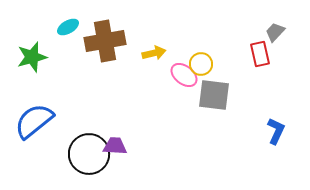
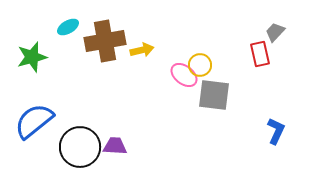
yellow arrow: moved 12 px left, 3 px up
yellow circle: moved 1 px left, 1 px down
black circle: moved 9 px left, 7 px up
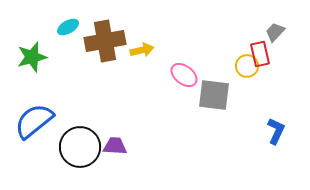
yellow circle: moved 47 px right, 1 px down
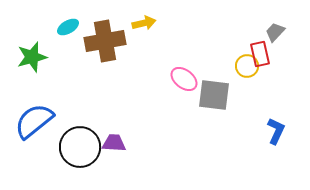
yellow arrow: moved 2 px right, 27 px up
pink ellipse: moved 4 px down
purple trapezoid: moved 1 px left, 3 px up
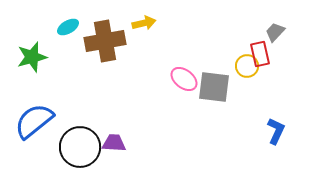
gray square: moved 8 px up
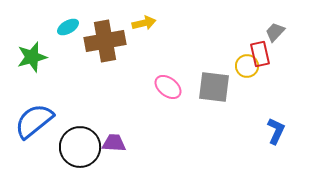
pink ellipse: moved 16 px left, 8 px down
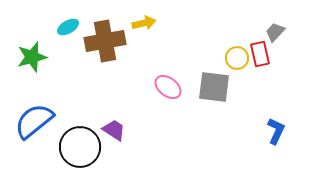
yellow circle: moved 10 px left, 8 px up
purple trapezoid: moved 13 px up; rotated 30 degrees clockwise
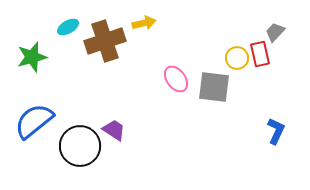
brown cross: rotated 9 degrees counterclockwise
pink ellipse: moved 8 px right, 8 px up; rotated 16 degrees clockwise
black circle: moved 1 px up
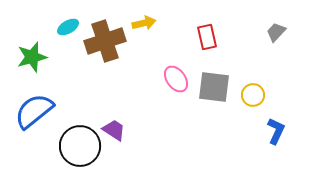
gray trapezoid: moved 1 px right
red rectangle: moved 53 px left, 17 px up
yellow circle: moved 16 px right, 37 px down
blue semicircle: moved 10 px up
